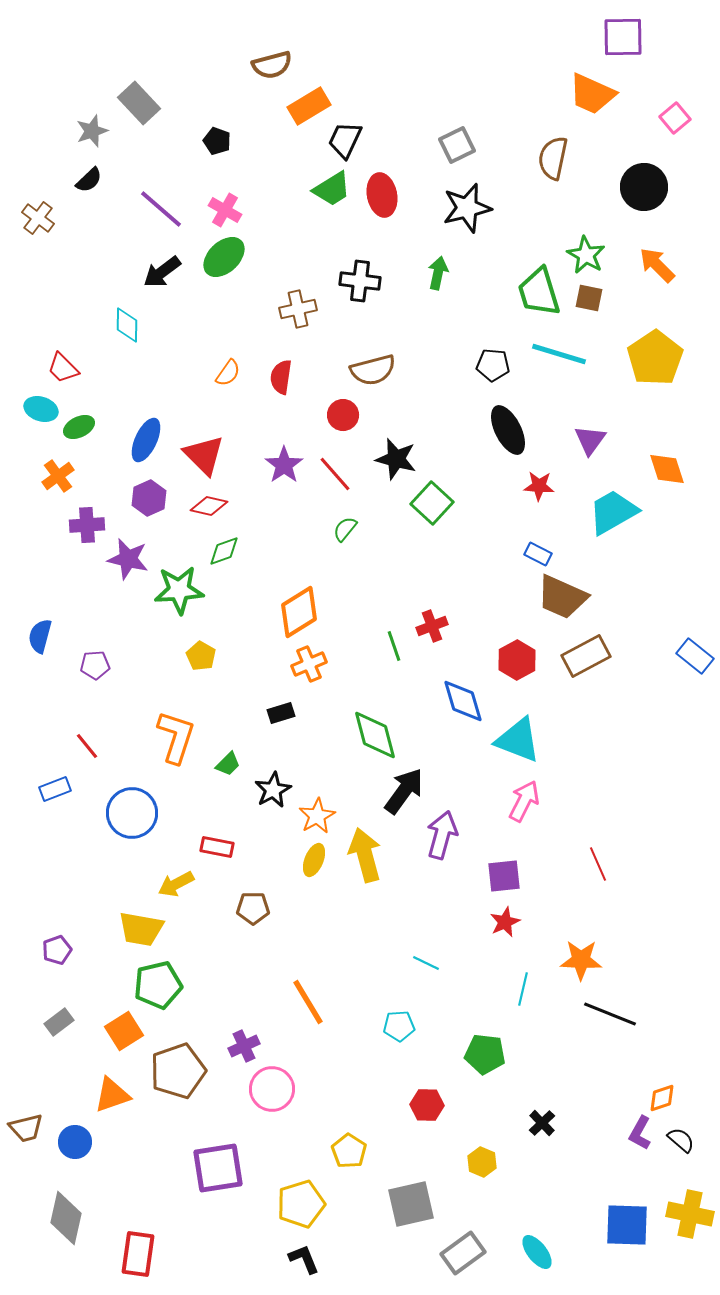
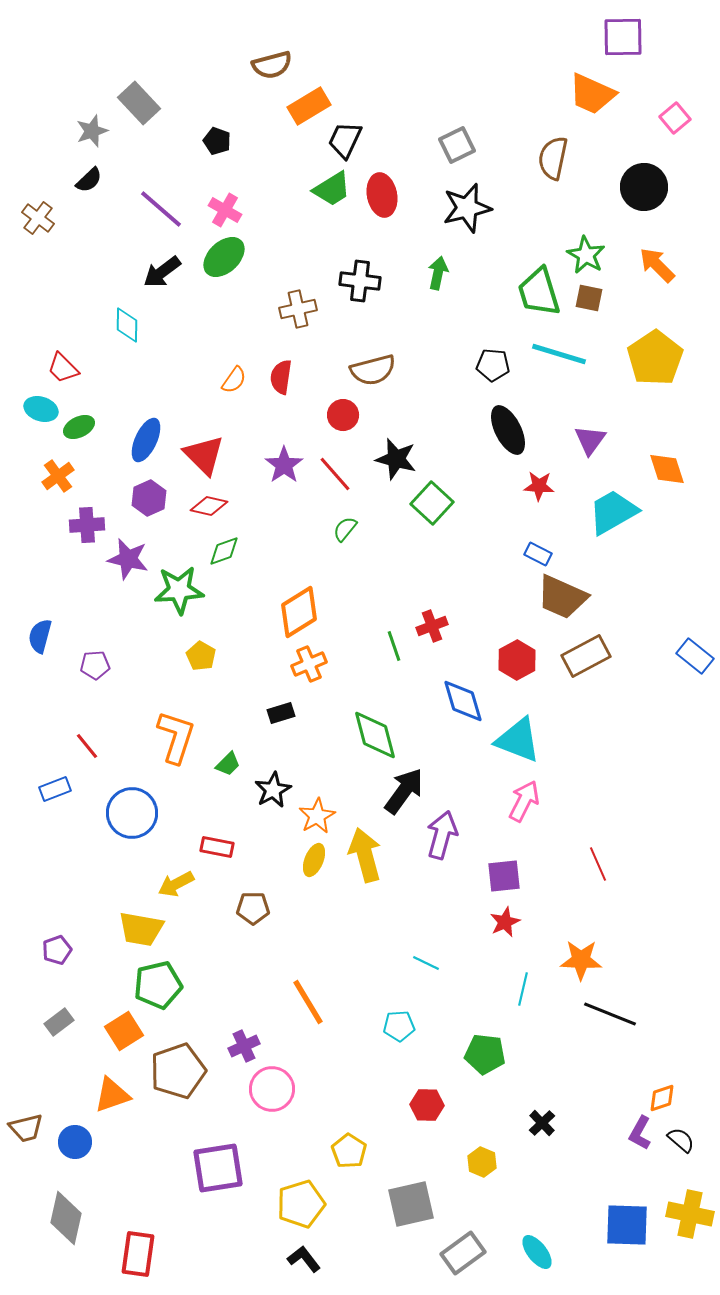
orange semicircle at (228, 373): moved 6 px right, 7 px down
black L-shape at (304, 1259): rotated 16 degrees counterclockwise
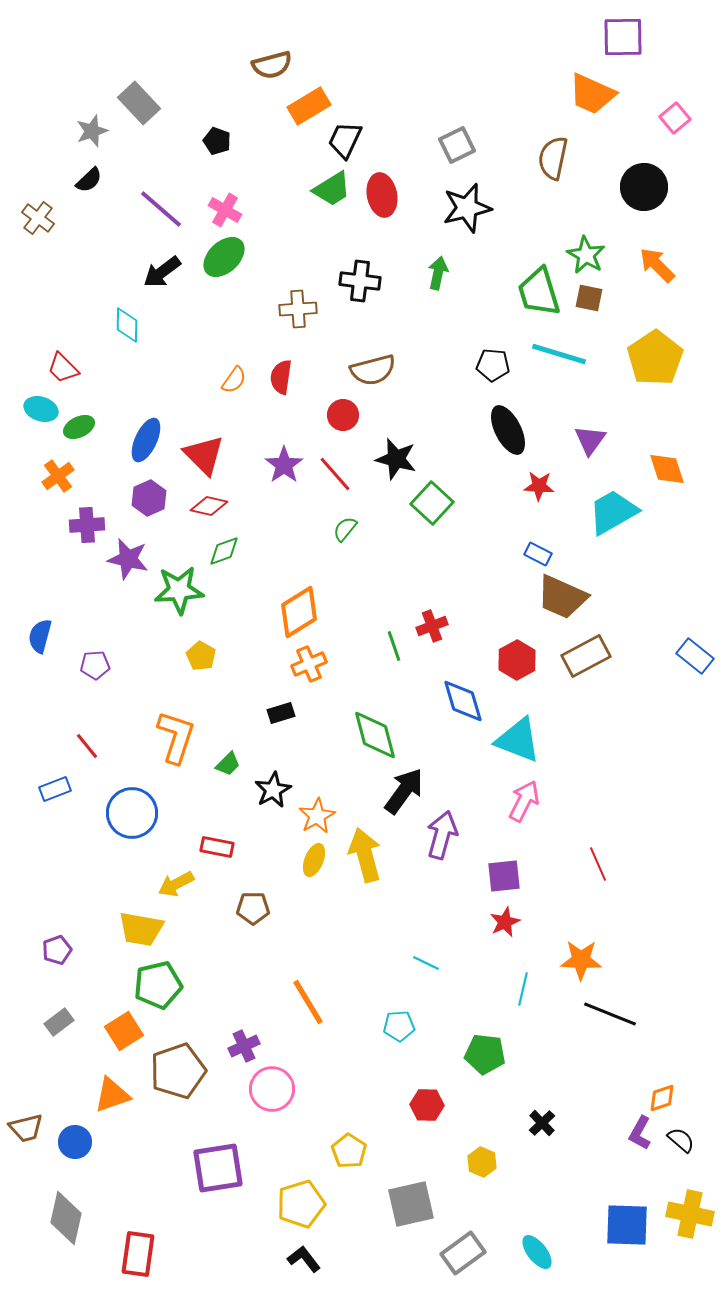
brown cross at (298, 309): rotated 9 degrees clockwise
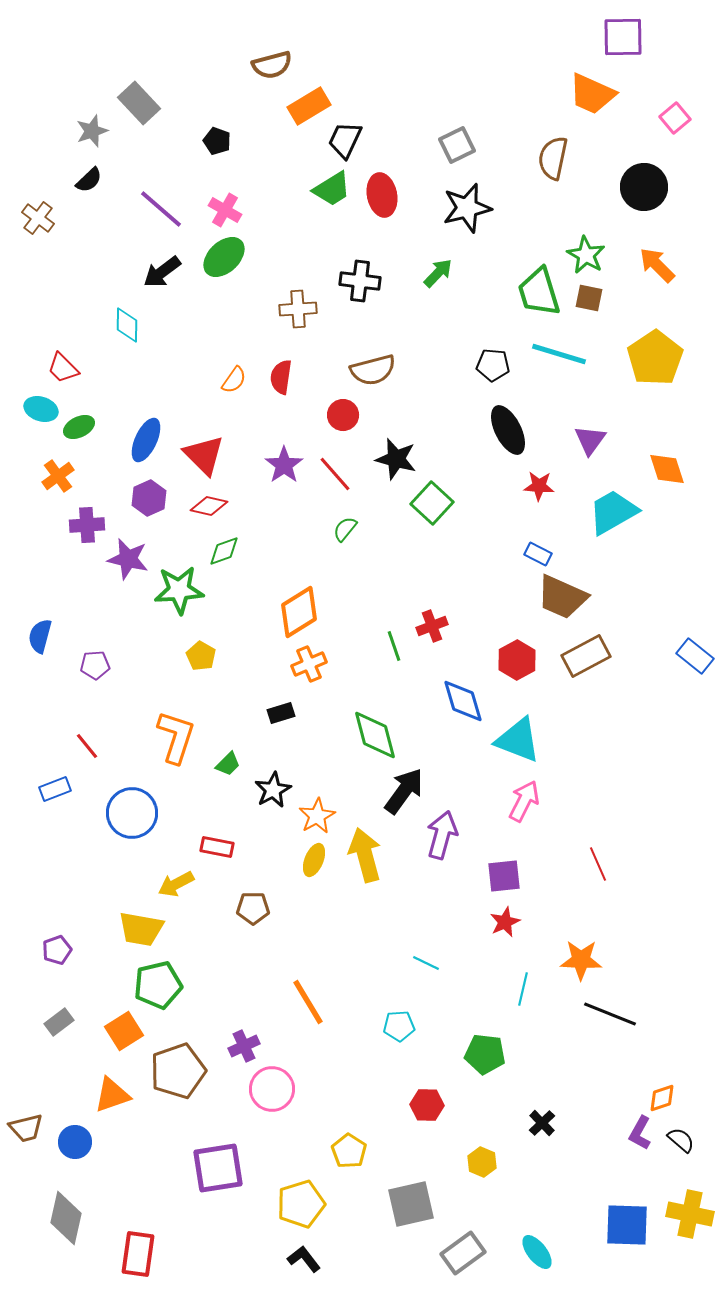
green arrow at (438, 273): rotated 32 degrees clockwise
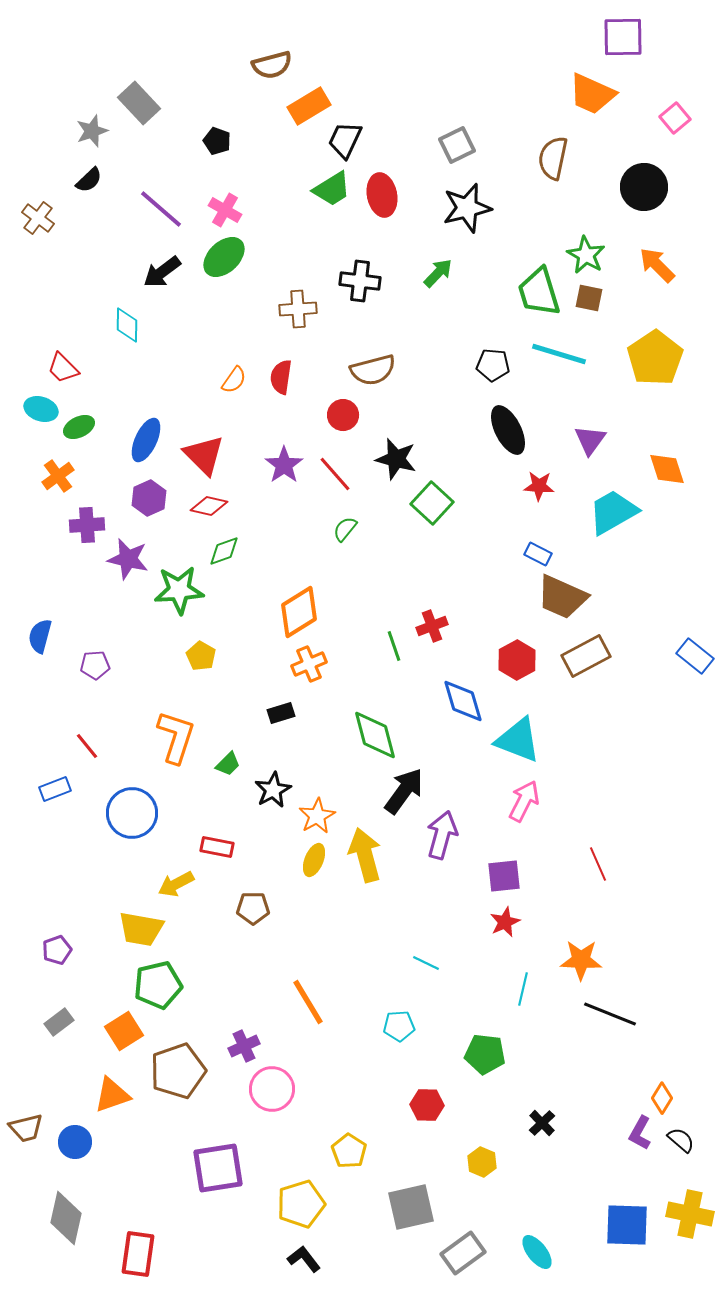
orange diamond at (662, 1098): rotated 40 degrees counterclockwise
gray square at (411, 1204): moved 3 px down
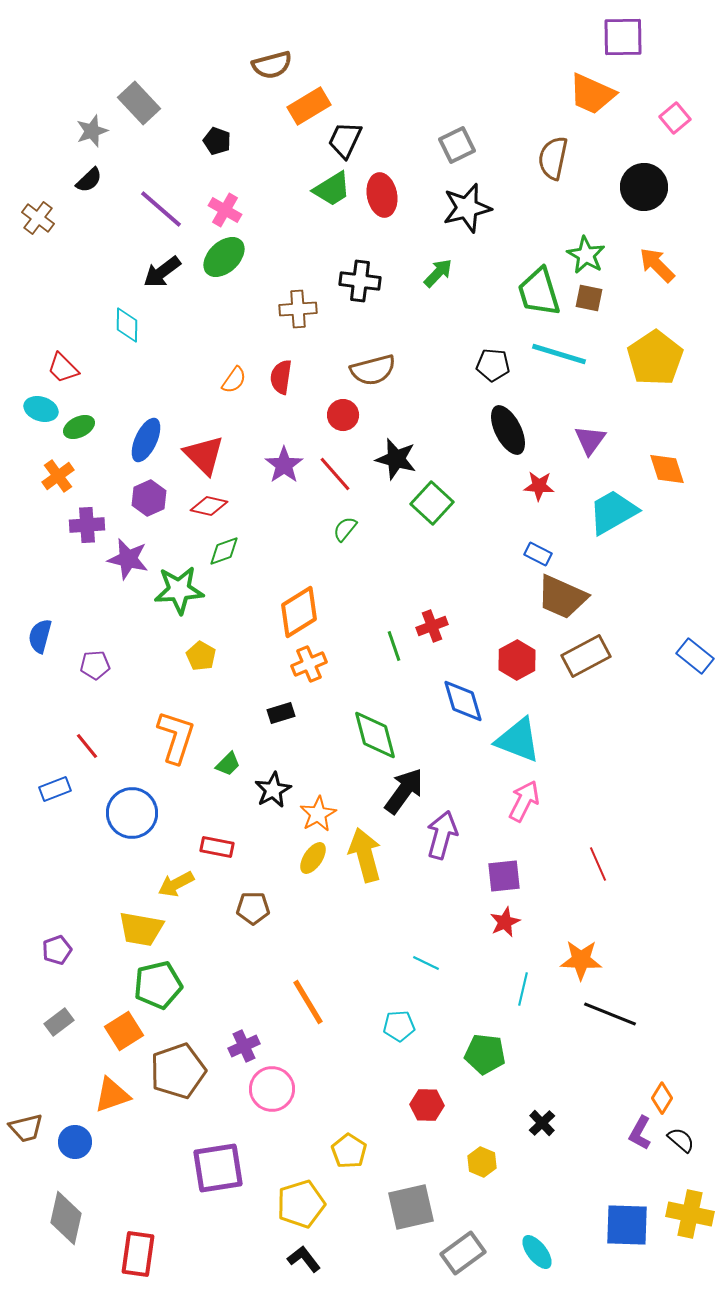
orange star at (317, 816): moved 1 px right, 2 px up
yellow ellipse at (314, 860): moved 1 px left, 2 px up; rotated 12 degrees clockwise
